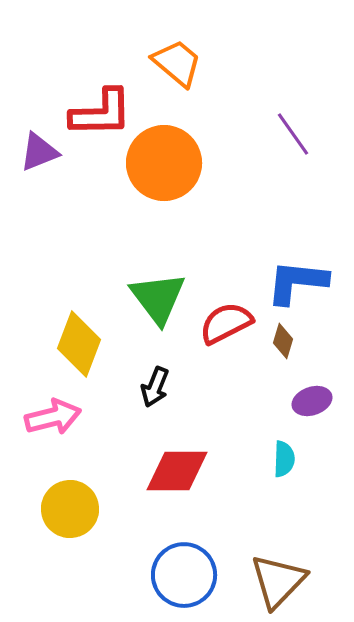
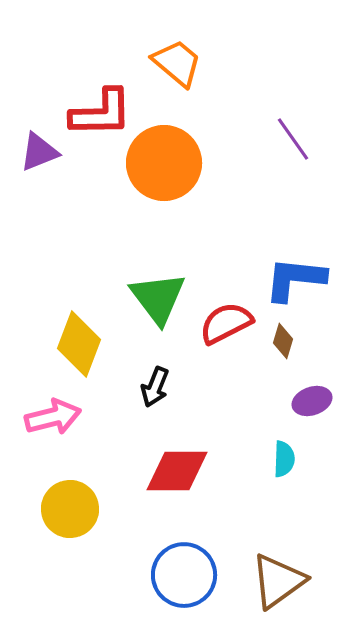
purple line: moved 5 px down
blue L-shape: moved 2 px left, 3 px up
brown triangle: rotated 10 degrees clockwise
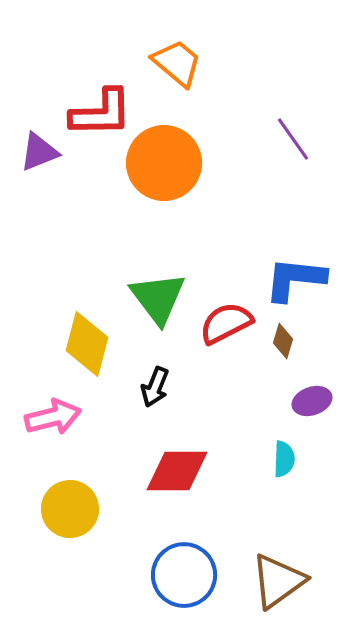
yellow diamond: moved 8 px right; rotated 6 degrees counterclockwise
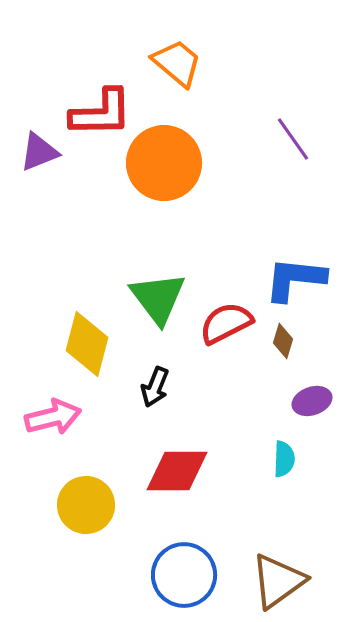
yellow circle: moved 16 px right, 4 px up
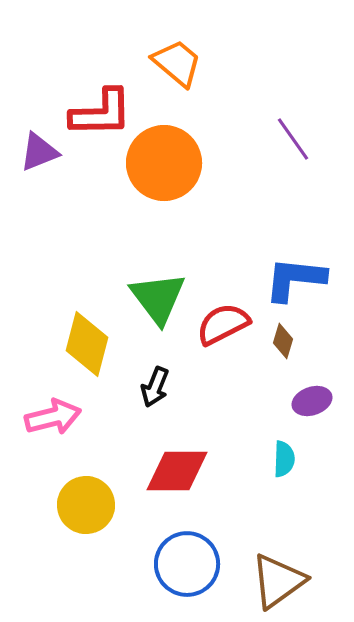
red semicircle: moved 3 px left, 1 px down
blue circle: moved 3 px right, 11 px up
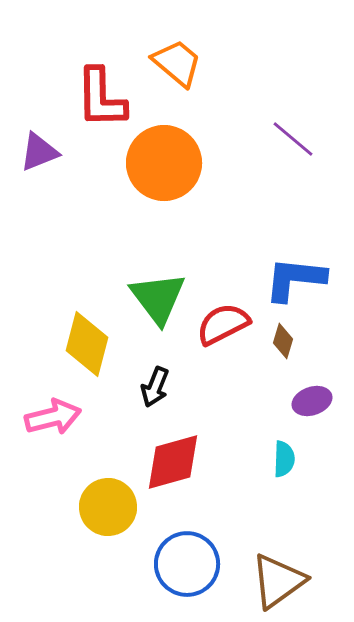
red L-shape: moved 15 px up; rotated 90 degrees clockwise
purple line: rotated 15 degrees counterclockwise
red diamond: moved 4 px left, 9 px up; rotated 16 degrees counterclockwise
yellow circle: moved 22 px right, 2 px down
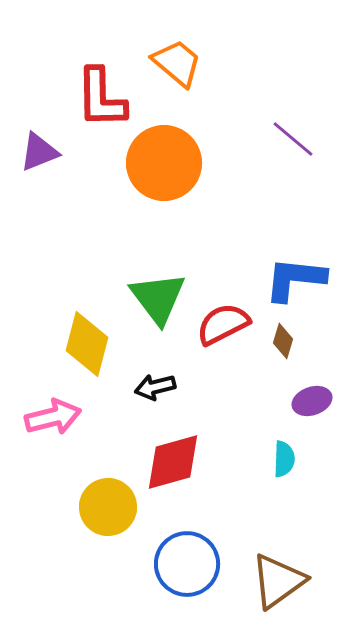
black arrow: rotated 54 degrees clockwise
